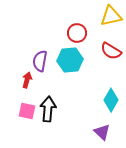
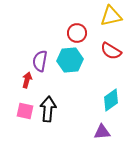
cyan diamond: rotated 25 degrees clockwise
pink square: moved 2 px left
purple triangle: rotated 48 degrees counterclockwise
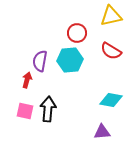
cyan diamond: rotated 45 degrees clockwise
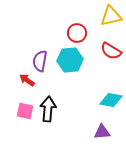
red arrow: rotated 70 degrees counterclockwise
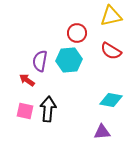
cyan hexagon: moved 1 px left
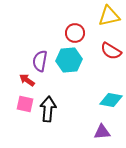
yellow triangle: moved 2 px left
red circle: moved 2 px left
pink square: moved 7 px up
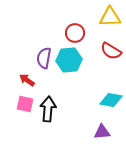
yellow triangle: moved 1 px right, 1 px down; rotated 10 degrees clockwise
purple semicircle: moved 4 px right, 3 px up
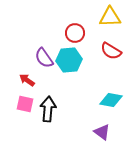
purple semicircle: rotated 45 degrees counterclockwise
purple triangle: rotated 42 degrees clockwise
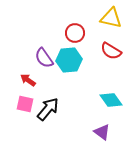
yellow triangle: moved 1 px right, 1 px down; rotated 15 degrees clockwise
red arrow: moved 1 px right
cyan diamond: rotated 45 degrees clockwise
black arrow: rotated 35 degrees clockwise
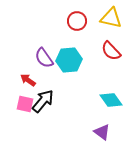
red circle: moved 2 px right, 12 px up
red semicircle: rotated 15 degrees clockwise
black arrow: moved 5 px left, 8 px up
